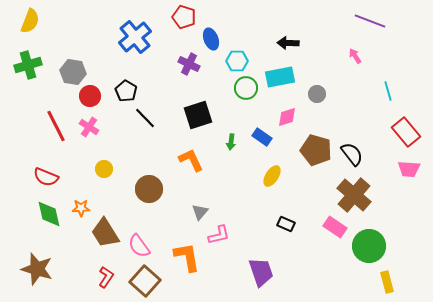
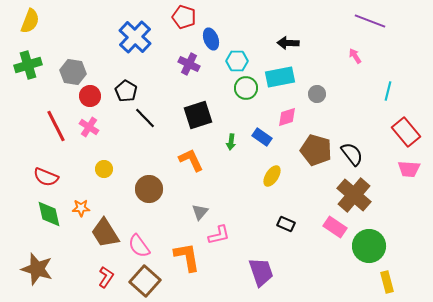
blue cross at (135, 37): rotated 8 degrees counterclockwise
cyan line at (388, 91): rotated 30 degrees clockwise
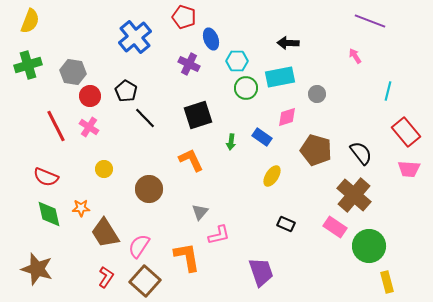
blue cross at (135, 37): rotated 8 degrees clockwise
black semicircle at (352, 154): moved 9 px right, 1 px up
pink semicircle at (139, 246): rotated 70 degrees clockwise
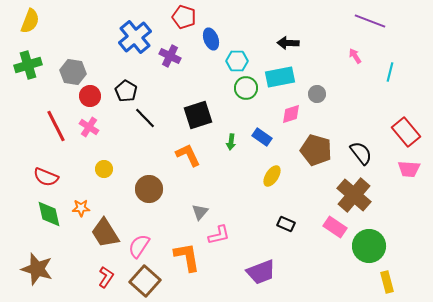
purple cross at (189, 64): moved 19 px left, 8 px up
cyan line at (388, 91): moved 2 px right, 19 px up
pink diamond at (287, 117): moved 4 px right, 3 px up
orange L-shape at (191, 160): moved 3 px left, 5 px up
purple trapezoid at (261, 272): rotated 88 degrees clockwise
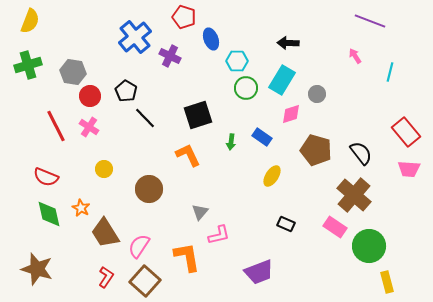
cyan rectangle at (280, 77): moved 2 px right, 3 px down; rotated 48 degrees counterclockwise
orange star at (81, 208): rotated 30 degrees clockwise
purple trapezoid at (261, 272): moved 2 px left
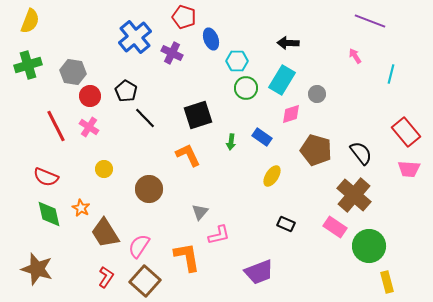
purple cross at (170, 56): moved 2 px right, 3 px up
cyan line at (390, 72): moved 1 px right, 2 px down
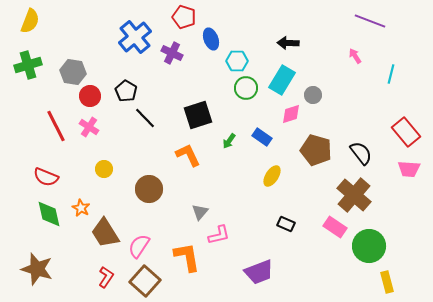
gray circle at (317, 94): moved 4 px left, 1 px down
green arrow at (231, 142): moved 2 px left, 1 px up; rotated 28 degrees clockwise
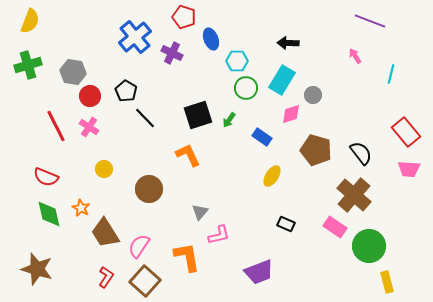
green arrow at (229, 141): moved 21 px up
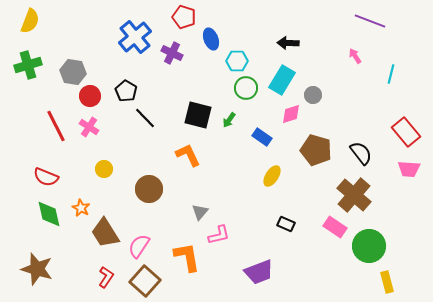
black square at (198, 115): rotated 32 degrees clockwise
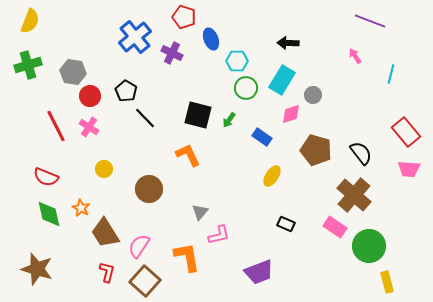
red L-shape at (106, 277): moved 1 px right, 5 px up; rotated 20 degrees counterclockwise
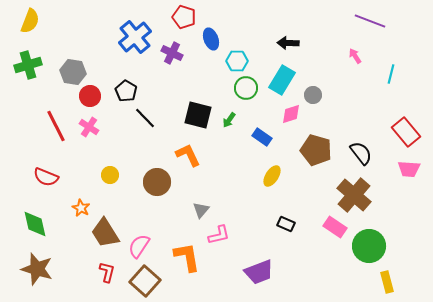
yellow circle at (104, 169): moved 6 px right, 6 px down
brown circle at (149, 189): moved 8 px right, 7 px up
gray triangle at (200, 212): moved 1 px right, 2 px up
green diamond at (49, 214): moved 14 px left, 10 px down
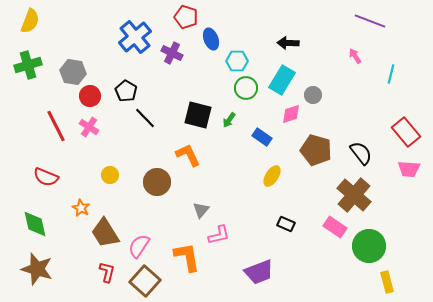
red pentagon at (184, 17): moved 2 px right
